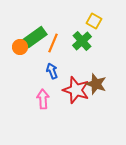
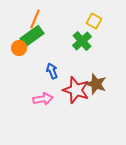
green rectangle: moved 3 px left, 1 px up
orange line: moved 18 px left, 24 px up
orange circle: moved 1 px left, 1 px down
pink arrow: rotated 84 degrees clockwise
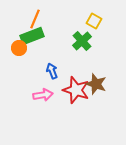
green rectangle: rotated 15 degrees clockwise
pink arrow: moved 4 px up
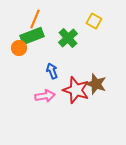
green cross: moved 14 px left, 3 px up
pink arrow: moved 2 px right, 1 px down
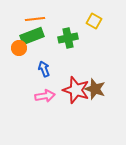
orange line: rotated 60 degrees clockwise
green cross: rotated 30 degrees clockwise
blue arrow: moved 8 px left, 2 px up
brown star: moved 1 px left, 5 px down
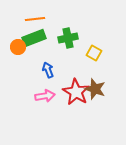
yellow square: moved 32 px down
green rectangle: moved 2 px right, 2 px down
orange circle: moved 1 px left, 1 px up
blue arrow: moved 4 px right, 1 px down
red star: moved 2 px down; rotated 12 degrees clockwise
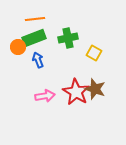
blue arrow: moved 10 px left, 10 px up
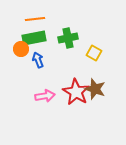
green rectangle: rotated 10 degrees clockwise
orange circle: moved 3 px right, 2 px down
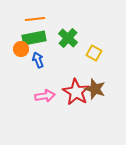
green cross: rotated 36 degrees counterclockwise
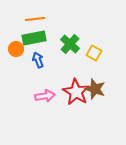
green cross: moved 2 px right, 6 px down
orange circle: moved 5 px left
